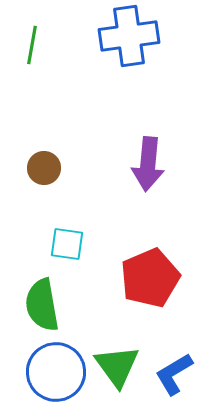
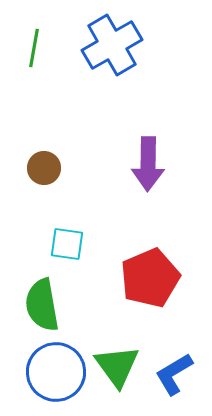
blue cross: moved 17 px left, 9 px down; rotated 22 degrees counterclockwise
green line: moved 2 px right, 3 px down
purple arrow: rotated 4 degrees counterclockwise
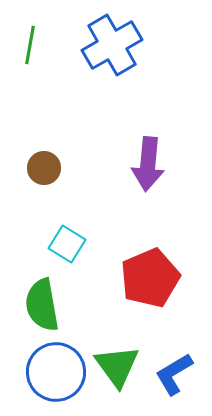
green line: moved 4 px left, 3 px up
purple arrow: rotated 4 degrees clockwise
cyan square: rotated 24 degrees clockwise
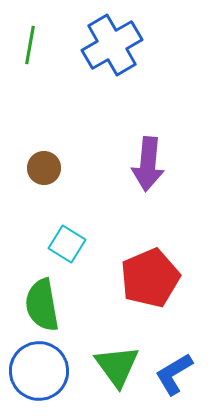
blue circle: moved 17 px left, 1 px up
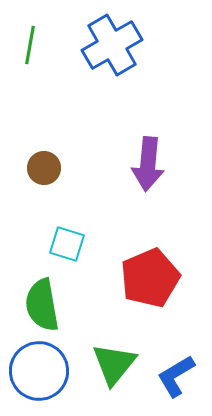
cyan square: rotated 15 degrees counterclockwise
green triangle: moved 3 px left, 2 px up; rotated 15 degrees clockwise
blue L-shape: moved 2 px right, 2 px down
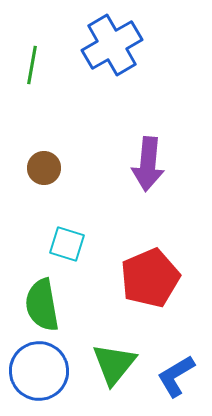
green line: moved 2 px right, 20 px down
